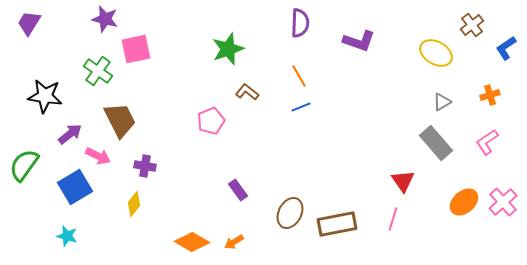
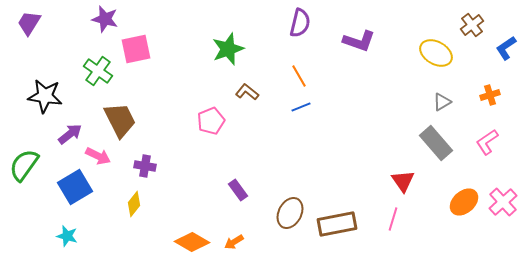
purple semicircle: rotated 12 degrees clockwise
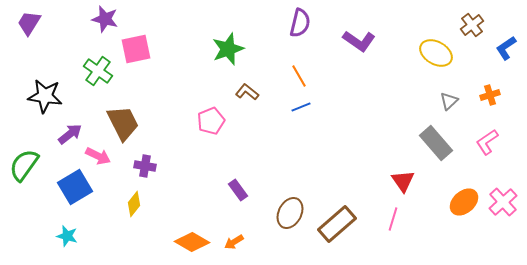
purple L-shape: rotated 16 degrees clockwise
gray triangle: moved 7 px right, 1 px up; rotated 12 degrees counterclockwise
brown trapezoid: moved 3 px right, 3 px down
brown rectangle: rotated 30 degrees counterclockwise
